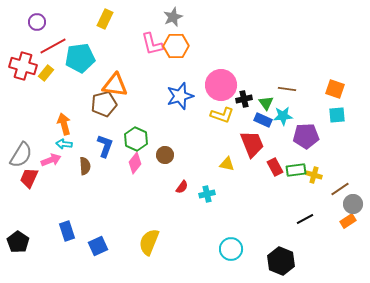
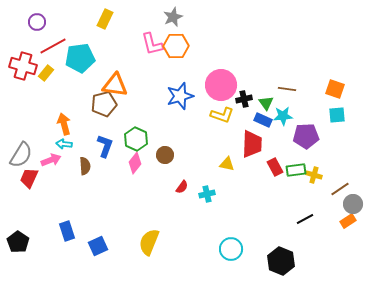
red trapezoid at (252, 144): rotated 24 degrees clockwise
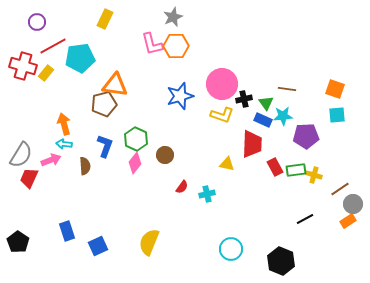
pink circle at (221, 85): moved 1 px right, 1 px up
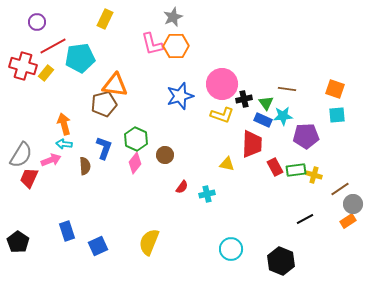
blue L-shape at (105, 146): moved 1 px left, 2 px down
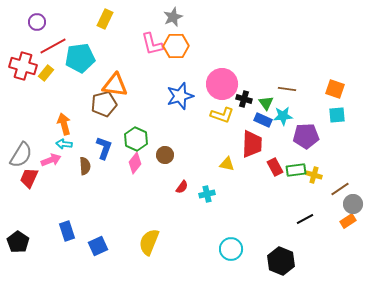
black cross at (244, 99): rotated 28 degrees clockwise
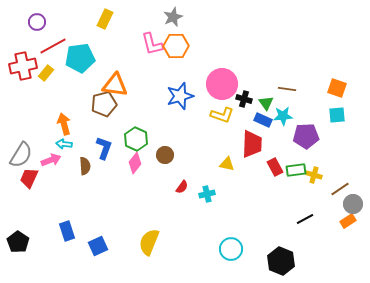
red cross at (23, 66): rotated 28 degrees counterclockwise
orange square at (335, 89): moved 2 px right, 1 px up
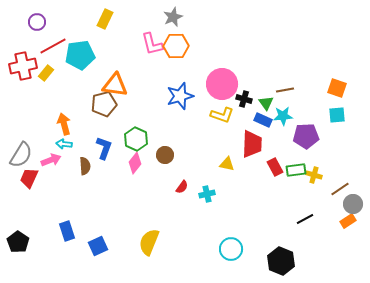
cyan pentagon at (80, 58): moved 3 px up
brown line at (287, 89): moved 2 px left, 1 px down; rotated 18 degrees counterclockwise
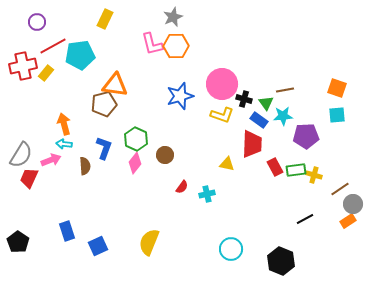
blue rectangle at (263, 120): moved 4 px left; rotated 12 degrees clockwise
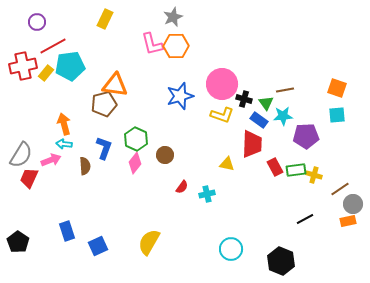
cyan pentagon at (80, 55): moved 10 px left, 11 px down
orange rectangle at (348, 221): rotated 21 degrees clockwise
yellow semicircle at (149, 242): rotated 8 degrees clockwise
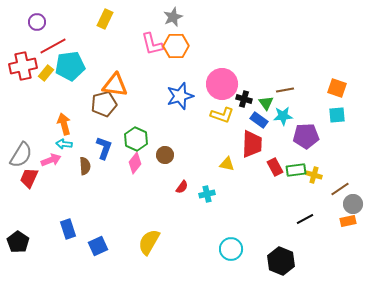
blue rectangle at (67, 231): moved 1 px right, 2 px up
